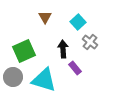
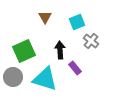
cyan square: moved 1 px left; rotated 21 degrees clockwise
gray cross: moved 1 px right, 1 px up
black arrow: moved 3 px left, 1 px down
cyan triangle: moved 1 px right, 1 px up
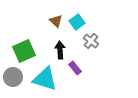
brown triangle: moved 11 px right, 4 px down; rotated 16 degrees counterclockwise
cyan square: rotated 14 degrees counterclockwise
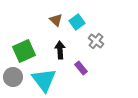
brown triangle: moved 1 px up
gray cross: moved 5 px right
purple rectangle: moved 6 px right
cyan triangle: moved 1 px left, 1 px down; rotated 36 degrees clockwise
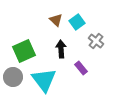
black arrow: moved 1 px right, 1 px up
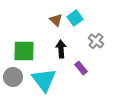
cyan square: moved 2 px left, 4 px up
green square: rotated 25 degrees clockwise
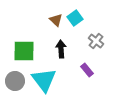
purple rectangle: moved 6 px right, 2 px down
gray circle: moved 2 px right, 4 px down
